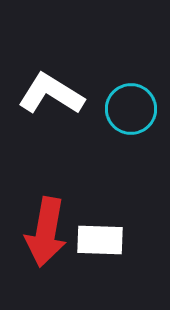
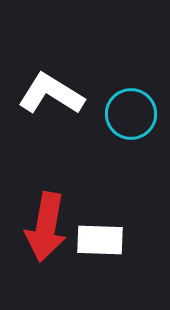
cyan circle: moved 5 px down
red arrow: moved 5 px up
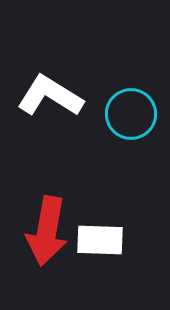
white L-shape: moved 1 px left, 2 px down
red arrow: moved 1 px right, 4 px down
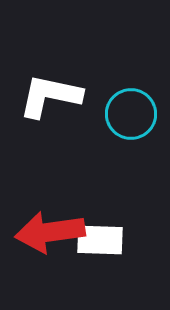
white L-shape: rotated 20 degrees counterclockwise
red arrow: moved 3 px right, 1 px down; rotated 72 degrees clockwise
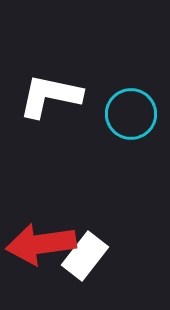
red arrow: moved 9 px left, 12 px down
white rectangle: moved 15 px left, 16 px down; rotated 54 degrees counterclockwise
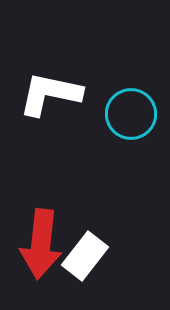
white L-shape: moved 2 px up
red arrow: rotated 76 degrees counterclockwise
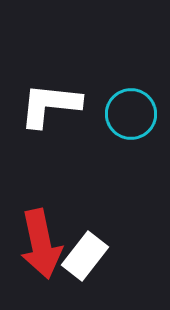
white L-shape: moved 11 px down; rotated 6 degrees counterclockwise
red arrow: rotated 18 degrees counterclockwise
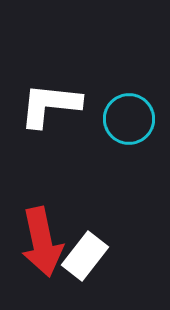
cyan circle: moved 2 px left, 5 px down
red arrow: moved 1 px right, 2 px up
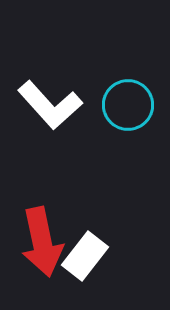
white L-shape: rotated 138 degrees counterclockwise
cyan circle: moved 1 px left, 14 px up
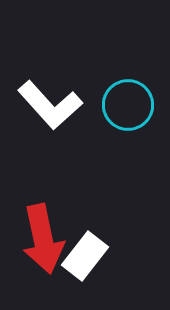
red arrow: moved 1 px right, 3 px up
